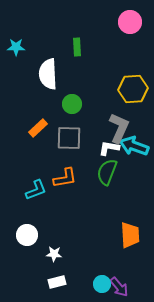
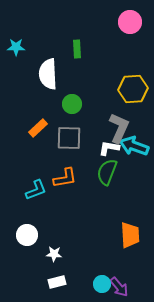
green rectangle: moved 2 px down
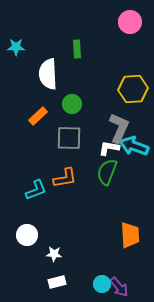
orange rectangle: moved 12 px up
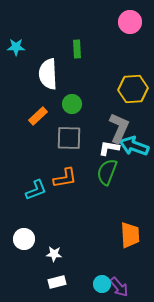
white circle: moved 3 px left, 4 px down
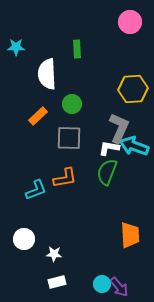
white semicircle: moved 1 px left
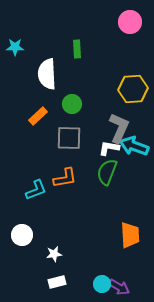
cyan star: moved 1 px left
white circle: moved 2 px left, 4 px up
white star: rotated 14 degrees counterclockwise
purple arrow: rotated 20 degrees counterclockwise
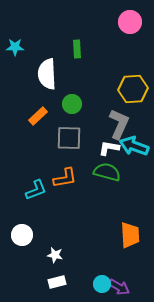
gray L-shape: moved 4 px up
green semicircle: rotated 84 degrees clockwise
white star: moved 1 px right, 1 px down; rotated 21 degrees clockwise
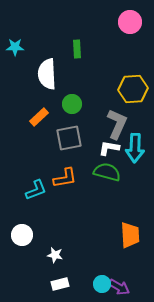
orange rectangle: moved 1 px right, 1 px down
gray L-shape: moved 2 px left
gray square: rotated 12 degrees counterclockwise
cyan arrow: moved 1 px right, 2 px down; rotated 108 degrees counterclockwise
white rectangle: moved 3 px right, 2 px down
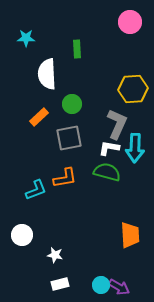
cyan star: moved 11 px right, 9 px up
cyan circle: moved 1 px left, 1 px down
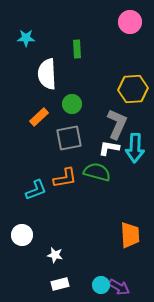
green semicircle: moved 10 px left
